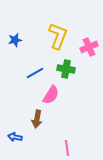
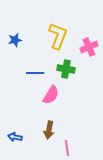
blue line: rotated 30 degrees clockwise
brown arrow: moved 12 px right, 11 px down
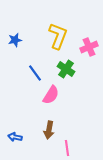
green cross: rotated 24 degrees clockwise
blue line: rotated 54 degrees clockwise
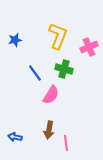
green cross: moved 2 px left; rotated 18 degrees counterclockwise
pink line: moved 1 px left, 5 px up
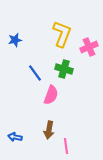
yellow L-shape: moved 4 px right, 2 px up
pink semicircle: rotated 12 degrees counterclockwise
pink line: moved 3 px down
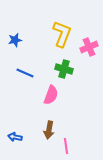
blue line: moved 10 px left; rotated 30 degrees counterclockwise
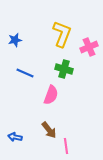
brown arrow: rotated 48 degrees counterclockwise
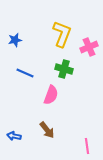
brown arrow: moved 2 px left
blue arrow: moved 1 px left, 1 px up
pink line: moved 21 px right
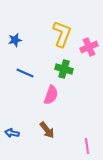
blue arrow: moved 2 px left, 3 px up
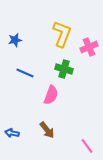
pink line: rotated 28 degrees counterclockwise
